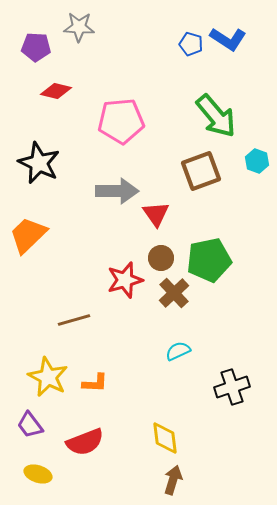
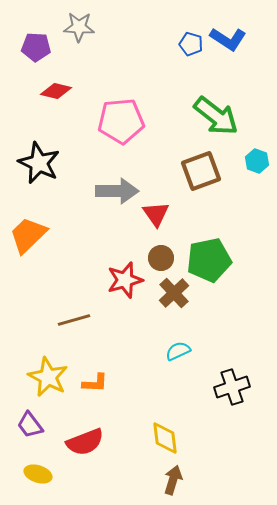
green arrow: rotated 12 degrees counterclockwise
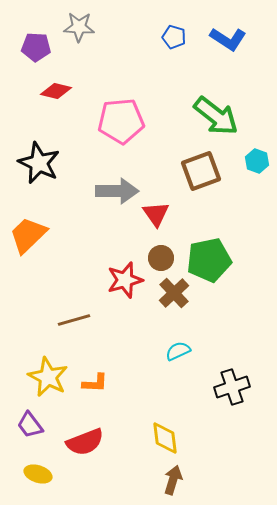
blue pentagon: moved 17 px left, 7 px up
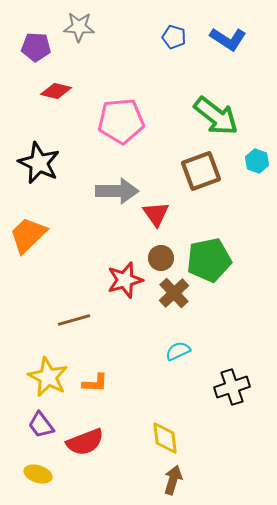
purple trapezoid: moved 11 px right
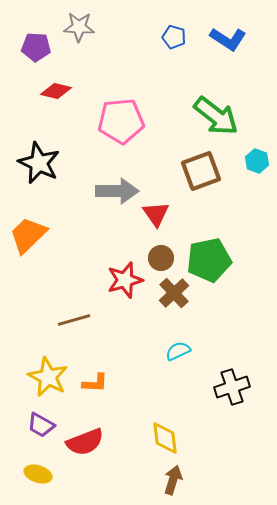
purple trapezoid: rotated 24 degrees counterclockwise
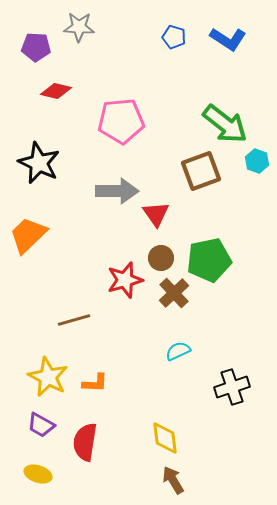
green arrow: moved 9 px right, 8 px down
red semicircle: rotated 120 degrees clockwise
brown arrow: rotated 48 degrees counterclockwise
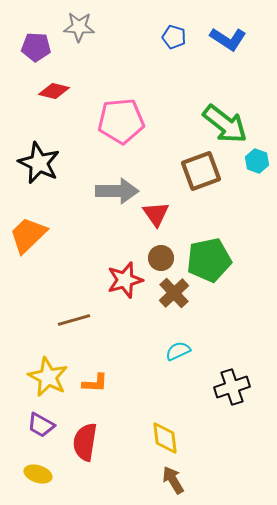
red diamond: moved 2 px left
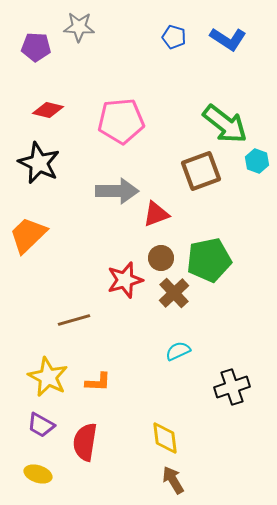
red diamond: moved 6 px left, 19 px down
red triangle: rotated 44 degrees clockwise
orange L-shape: moved 3 px right, 1 px up
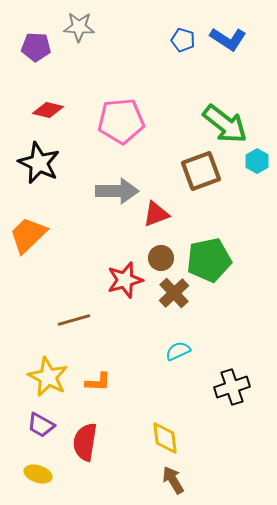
blue pentagon: moved 9 px right, 3 px down
cyan hexagon: rotated 10 degrees clockwise
